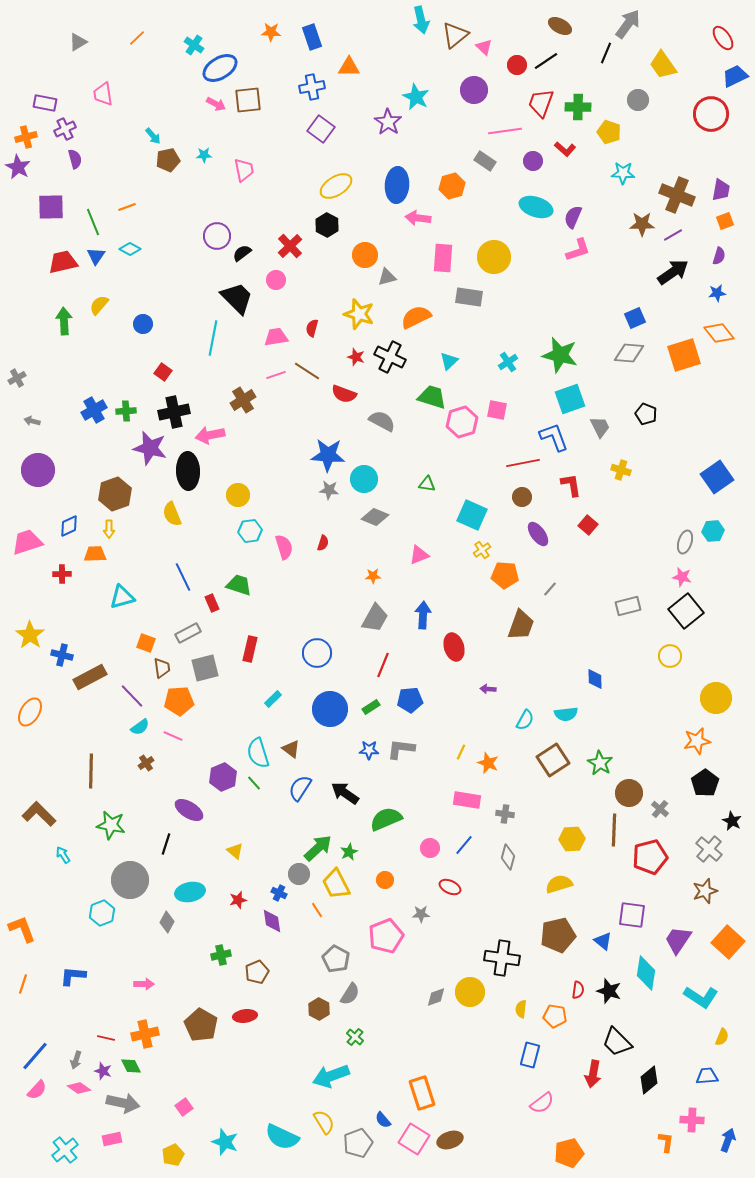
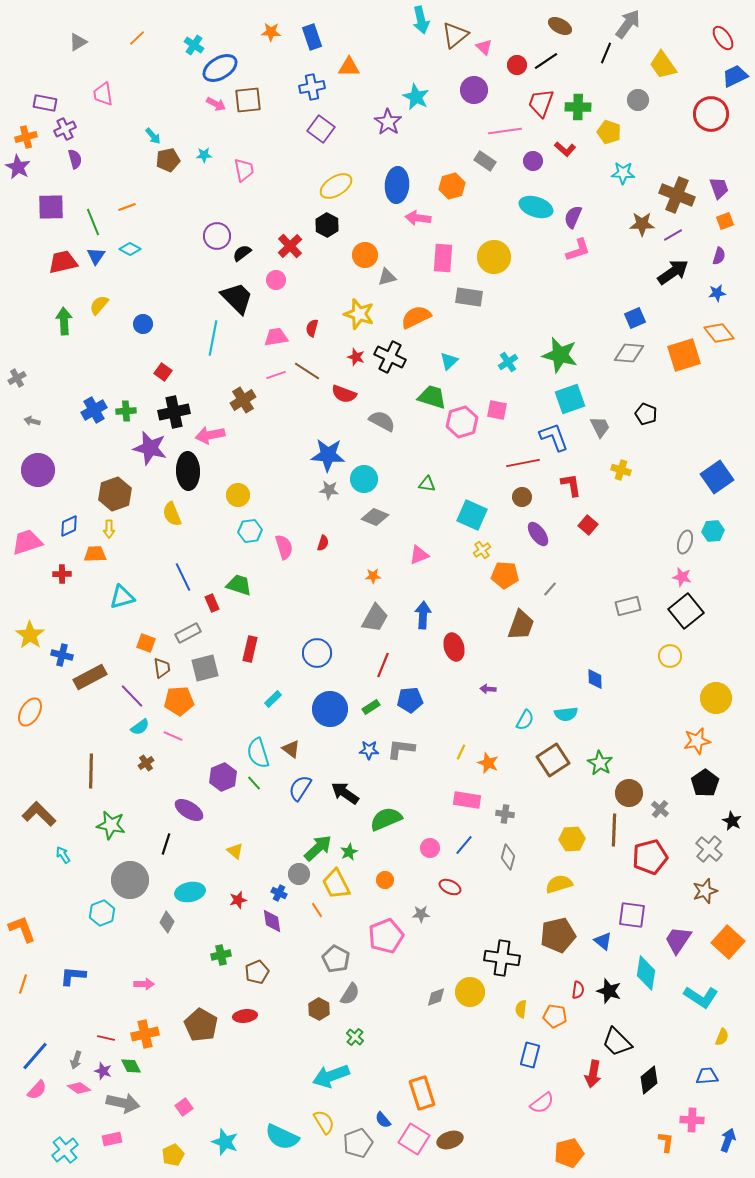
purple trapezoid at (721, 190): moved 2 px left, 2 px up; rotated 30 degrees counterclockwise
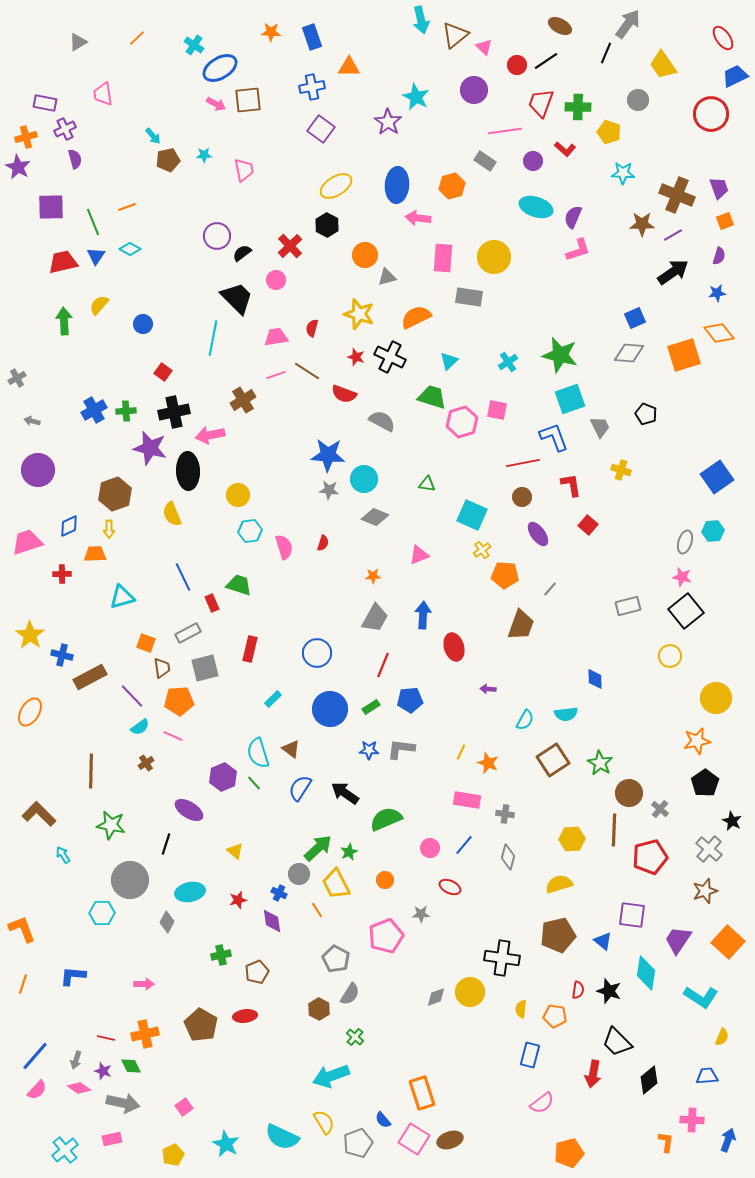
cyan hexagon at (102, 913): rotated 20 degrees clockwise
cyan star at (225, 1142): moved 1 px right, 2 px down; rotated 8 degrees clockwise
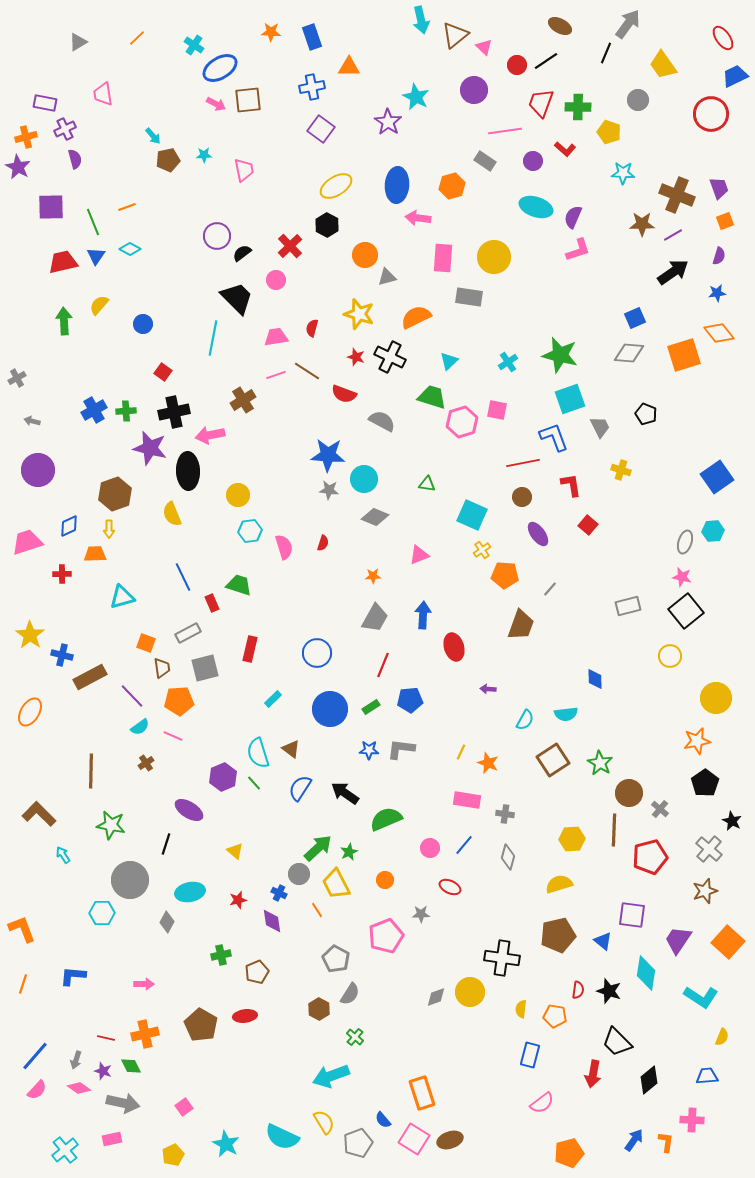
blue arrow at (728, 1140): moved 94 px left; rotated 15 degrees clockwise
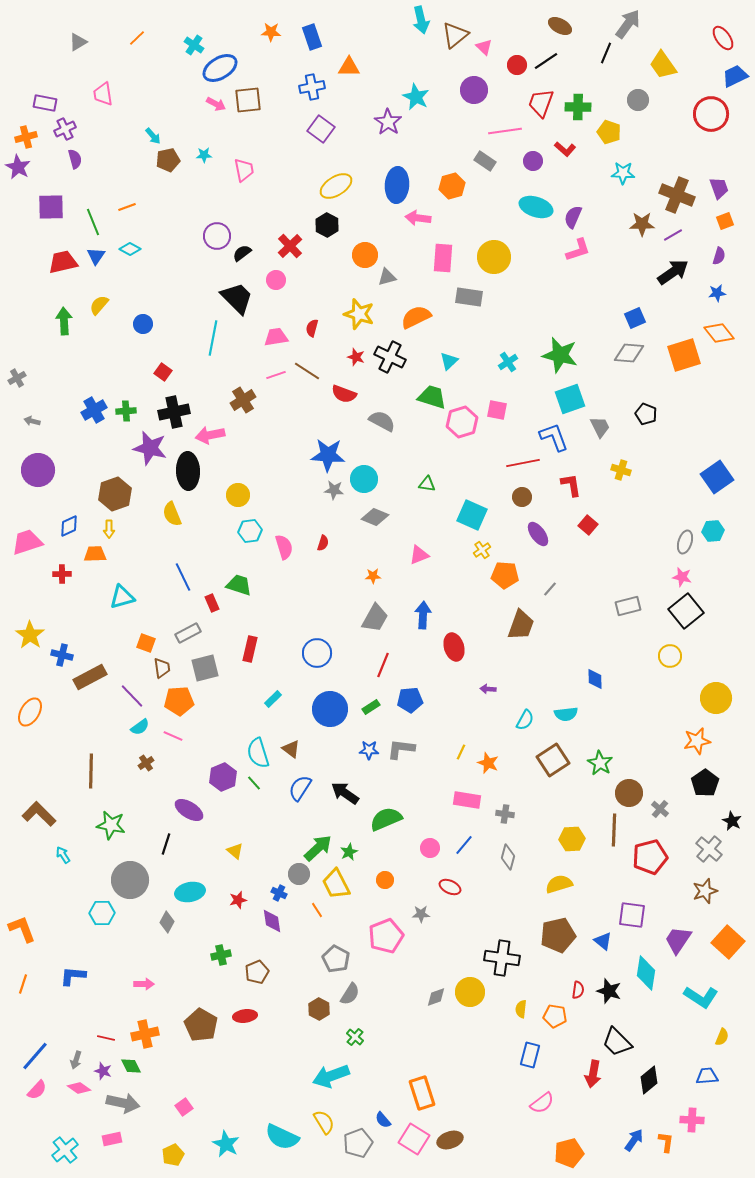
gray star at (329, 490): moved 5 px right
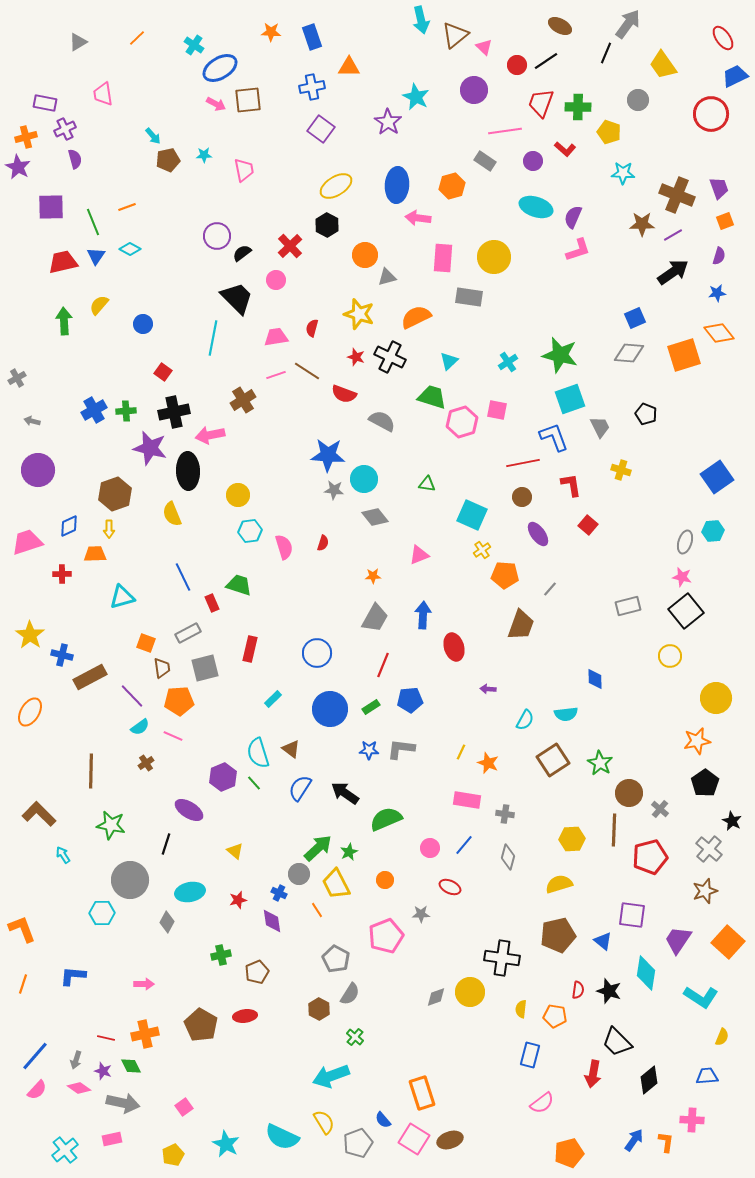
gray diamond at (375, 517): rotated 28 degrees clockwise
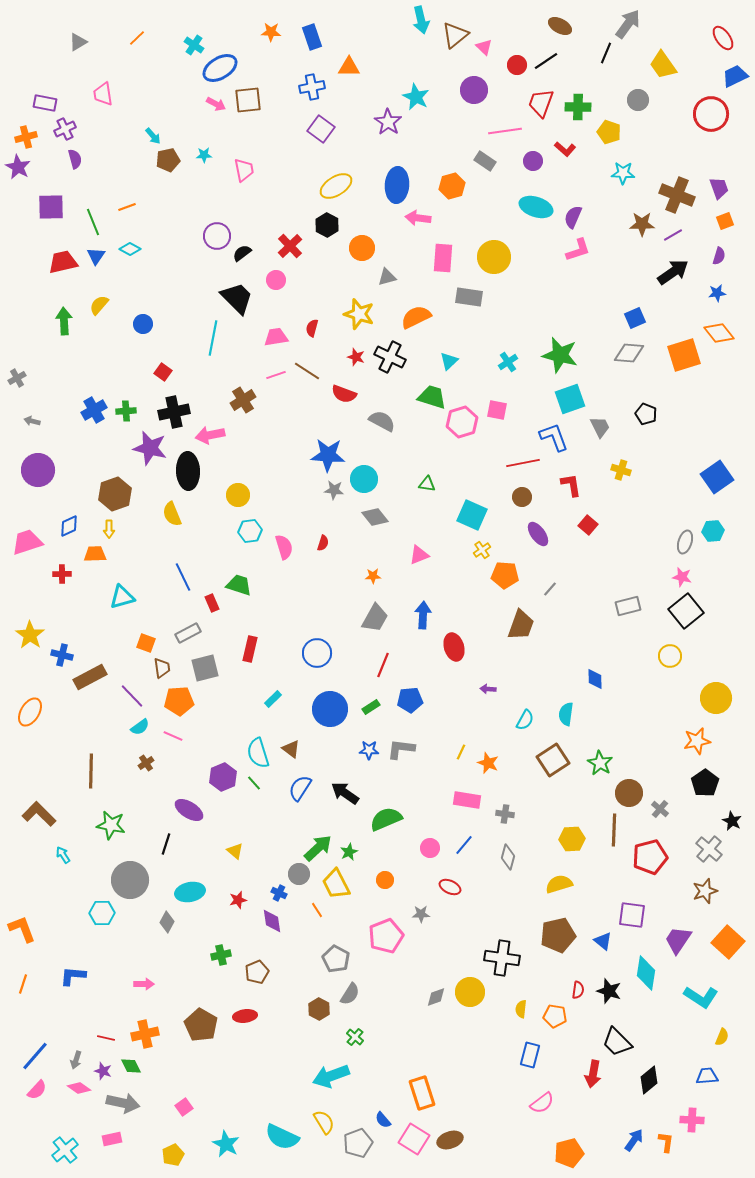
orange circle at (365, 255): moved 3 px left, 7 px up
cyan semicircle at (566, 714): rotated 105 degrees clockwise
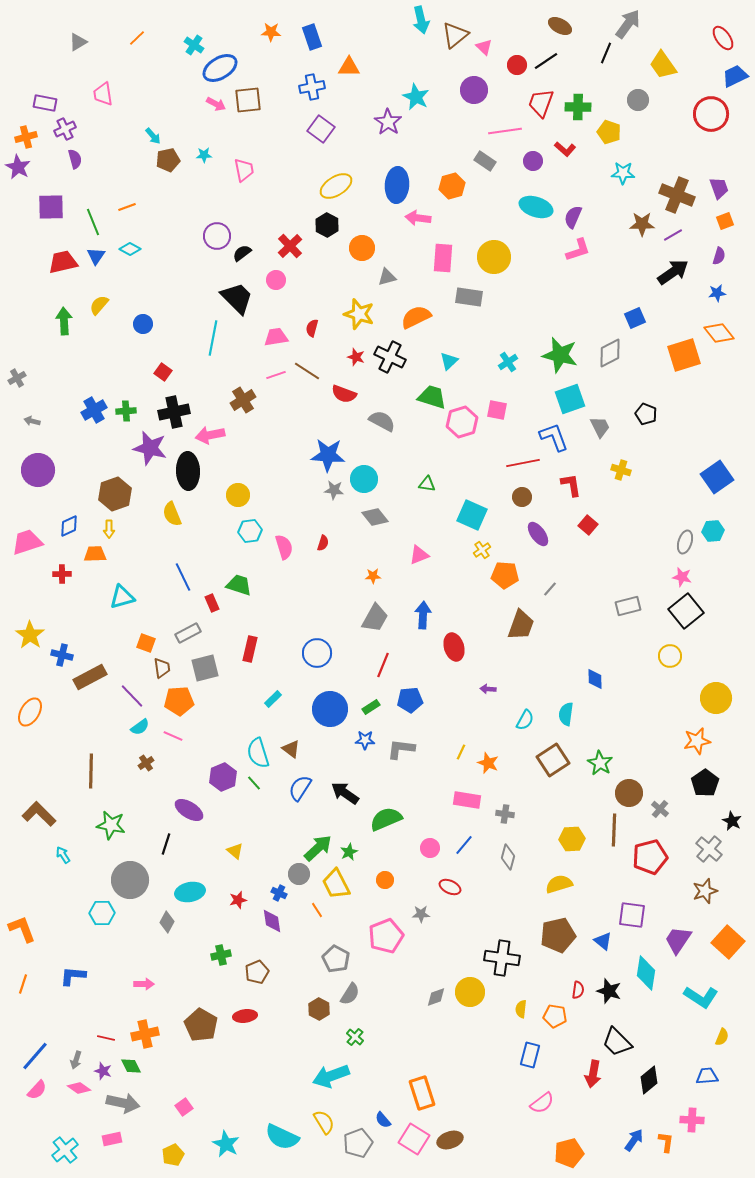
gray diamond at (629, 353): moved 19 px left; rotated 32 degrees counterclockwise
blue star at (369, 750): moved 4 px left, 10 px up
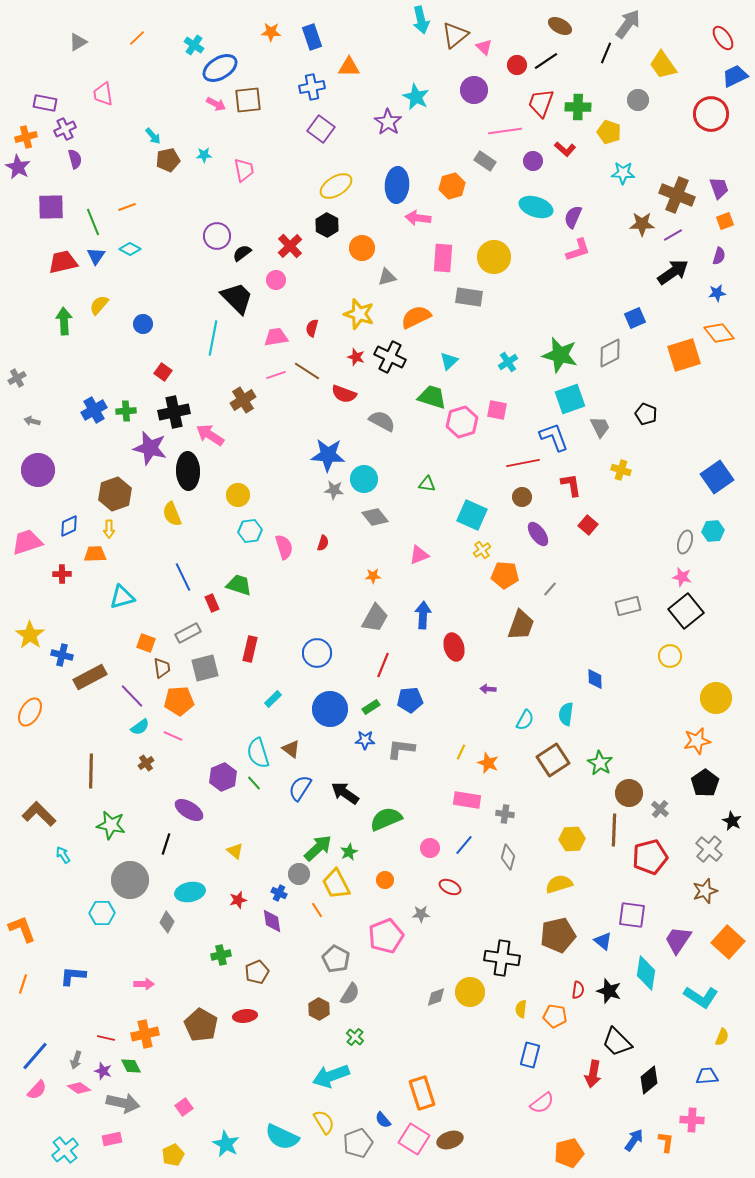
pink arrow at (210, 435): rotated 44 degrees clockwise
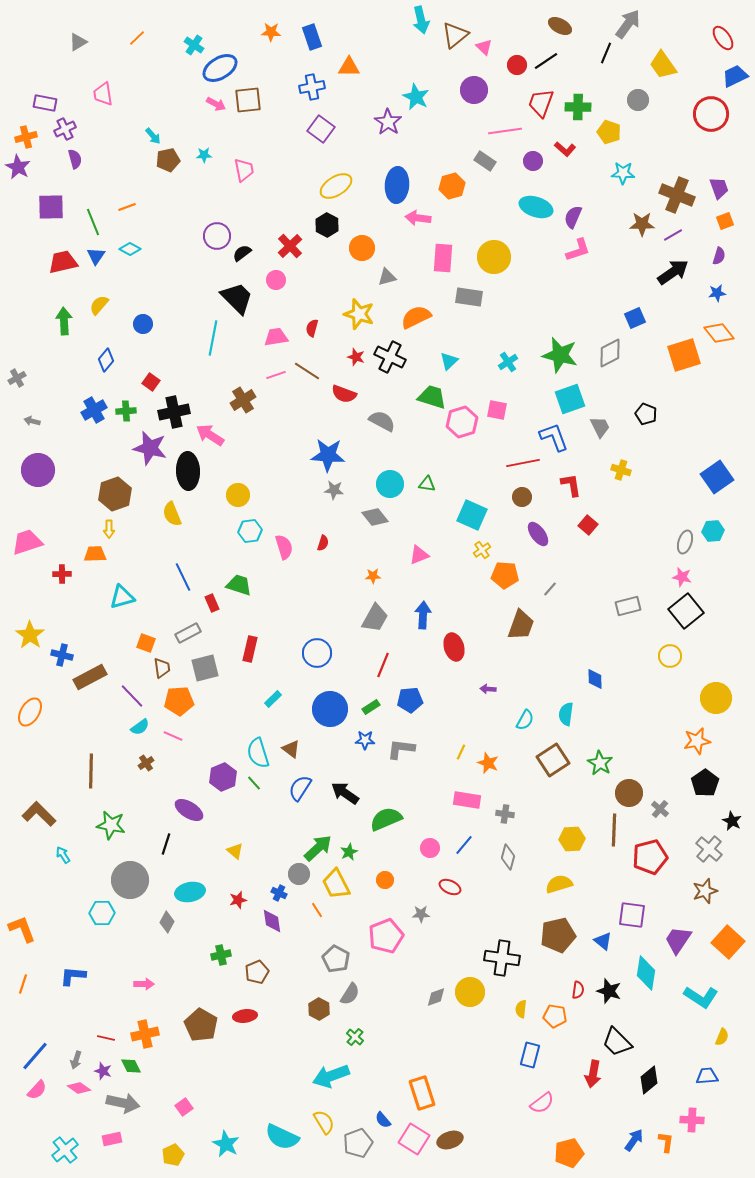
red square at (163, 372): moved 12 px left, 10 px down
cyan circle at (364, 479): moved 26 px right, 5 px down
blue diamond at (69, 526): moved 37 px right, 166 px up; rotated 25 degrees counterclockwise
